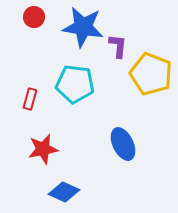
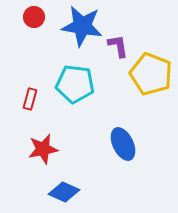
blue star: moved 1 px left, 1 px up
purple L-shape: rotated 15 degrees counterclockwise
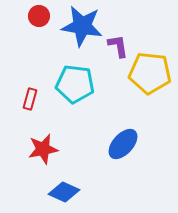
red circle: moved 5 px right, 1 px up
yellow pentagon: moved 1 px left, 1 px up; rotated 15 degrees counterclockwise
blue ellipse: rotated 68 degrees clockwise
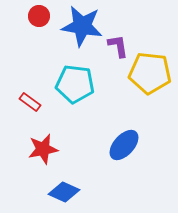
red rectangle: moved 3 px down; rotated 70 degrees counterclockwise
blue ellipse: moved 1 px right, 1 px down
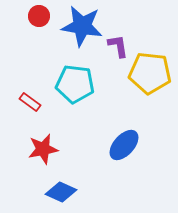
blue diamond: moved 3 px left
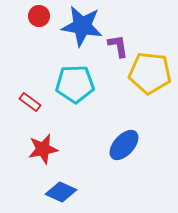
cyan pentagon: rotated 9 degrees counterclockwise
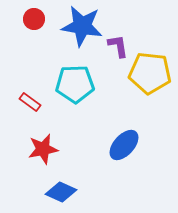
red circle: moved 5 px left, 3 px down
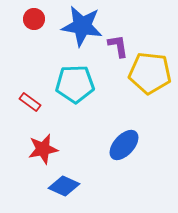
blue diamond: moved 3 px right, 6 px up
